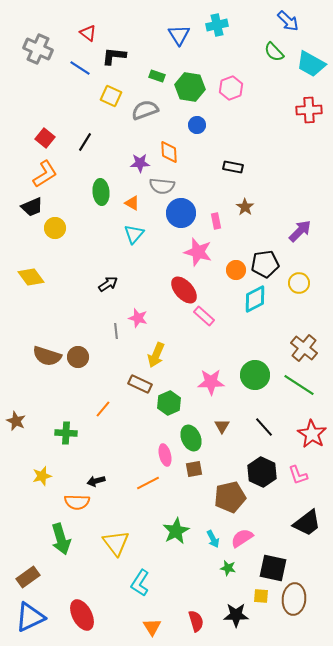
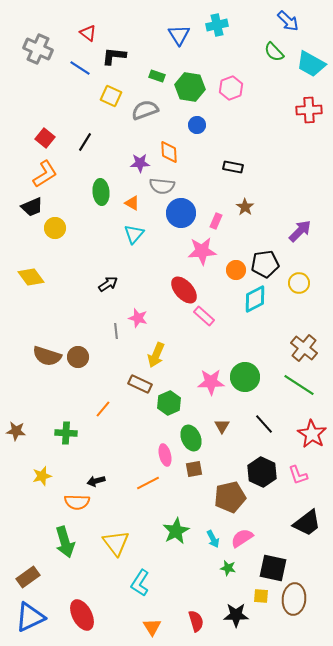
pink rectangle at (216, 221): rotated 35 degrees clockwise
pink star at (198, 252): moved 4 px right, 1 px up; rotated 20 degrees counterclockwise
green circle at (255, 375): moved 10 px left, 2 px down
brown star at (16, 421): moved 10 px down; rotated 18 degrees counterclockwise
black line at (264, 427): moved 3 px up
green arrow at (61, 539): moved 4 px right, 3 px down
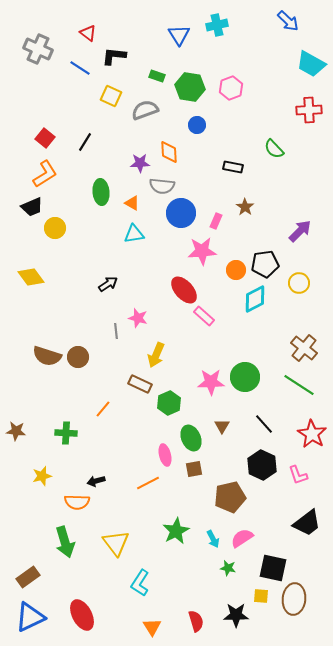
green semicircle at (274, 52): moved 97 px down
cyan triangle at (134, 234): rotated 40 degrees clockwise
black hexagon at (262, 472): moved 7 px up
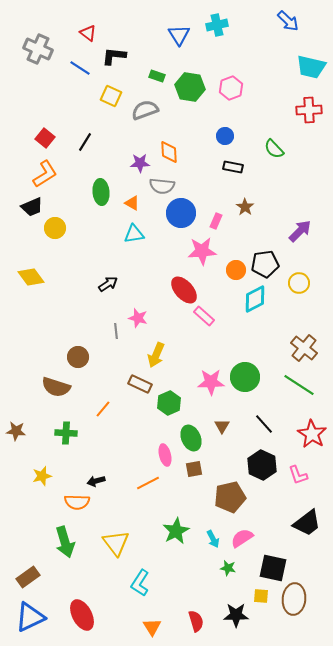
cyan trapezoid at (311, 64): moved 3 px down; rotated 16 degrees counterclockwise
blue circle at (197, 125): moved 28 px right, 11 px down
brown semicircle at (47, 356): moved 9 px right, 31 px down
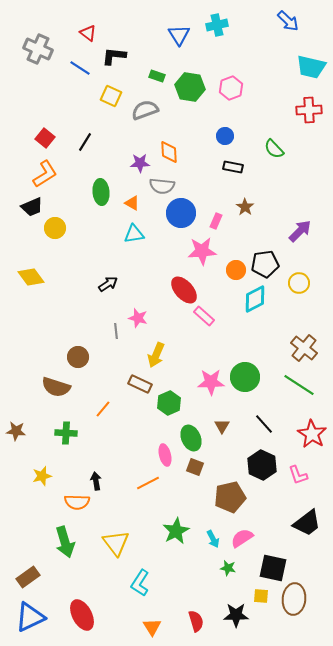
brown square at (194, 469): moved 1 px right, 2 px up; rotated 30 degrees clockwise
black arrow at (96, 481): rotated 96 degrees clockwise
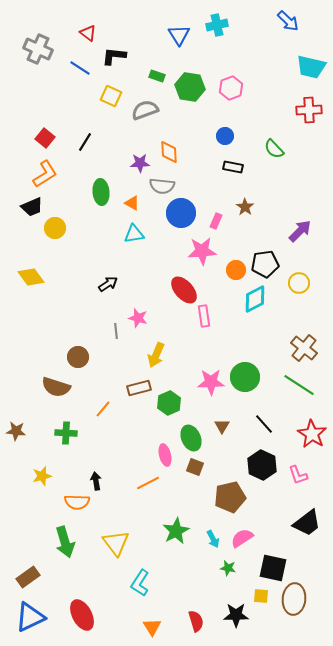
pink rectangle at (204, 316): rotated 40 degrees clockwise
brown rectangle at (140, 384): moved 1 px left, 4 px down; rotated 40 degrees counterclockwise
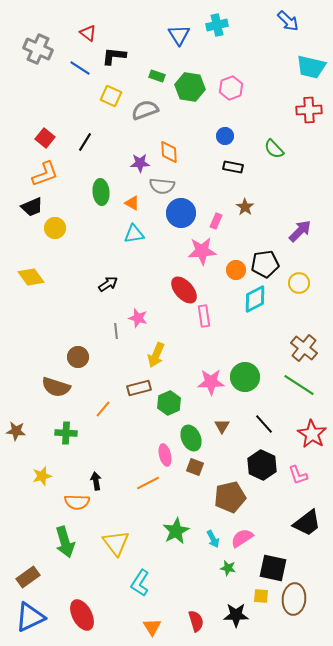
orange L-shape at (45, 174): rotated 12 degrees clockwise
